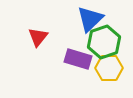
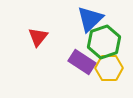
purple rectangle: moved 4 px right, 3 px down; rotated 16 degrees clockwise
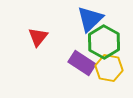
green hexagon: rotated 12 degrees counterclockwise
purple rectangle: moved 1 px down
yellow hexagon: rotated 12 degrees clockwise
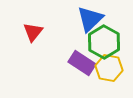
red triangle: moved 5 px left, 5 px up
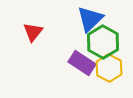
green hexagon: moved 1 px left
yellow hexagon: rotated 16 degrees clockwise
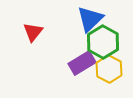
purple rectangle: rotated 64 degrees counterclockwise
yellow hexagon: moved 1 px down
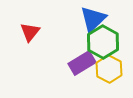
blue triangle: moved 3 px right
red triangle: moved 3 px left
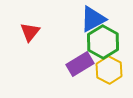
blue triangle: rotated 16 degrees clockwise
purple rectangle: moved 2 px left, 1 px down
yellow hexagon: moved 1 px down
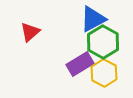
red triangle: rotated 10 degrees clockwise
yellow hexagon: moved 5 px left, 3 px down
